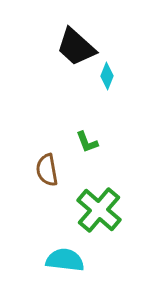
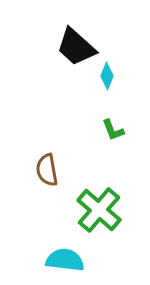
green L-shape: moved 26 px right, 12 px up
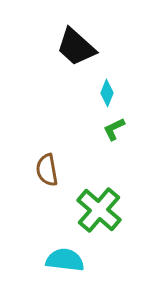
cyan diamond: moved 17 px down
green L-shape: moved 1 px right, 1 px up; rotated 85 degrees clockwise
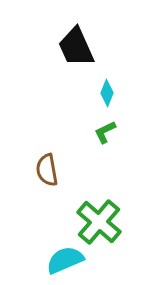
black trapezoid: rotated 24 degrees clockwise
green L-shape: moved 9 px left, 3 px down
green cross: moved 12 px down
cyan semicircle: rotated 30 degrees counterclockwise
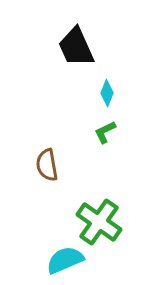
brown semicircle: moved 5 px up
green cross: rotated 6 degrees counterclockwise
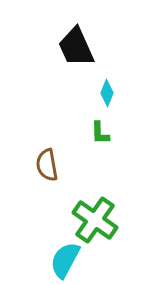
green L-shape: moved 5 px left, 1 px down; rotated 65 degrees counterclockwise
green cross: moved 4 px left, 2 px up
cyan semicircle: rotated 39 degrees counterclockwise
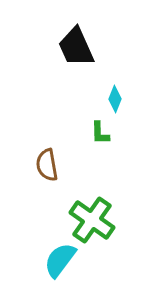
cyan diamond: moved 8 px right, 6 px down
green cross: moved 3 px left
cyan semicircle: moved 5 px left; rotated 9 degrees clockwise
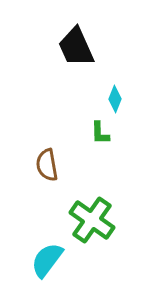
cyan semicircle: moved 13 px left
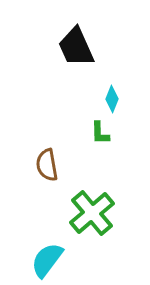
cyan diamond: moved 3 px left
green cross: moved 7 px up; rotated 15 degrees clockwise
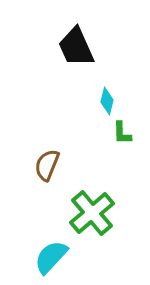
cyan diamond: moved 5 px left, 2 px down; rotated 8 degrees counterclockwise
green L-shape: moved 22 px right
brown semicircle: rotated 32 degrees clockwise
cyan semicircle: moved 4 px right, 3 px up; rotated 6 degrees clockwise
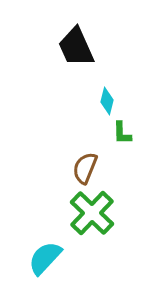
brown semicircle: moved 38 px right, 3 px down
green cross: rotated 6 degrees counterclockwise
cyan semicircle: moved 6 px left, 1 px down
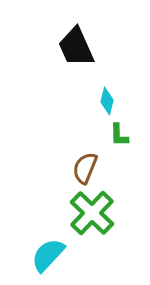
green L-shape: moved 3 px left, 2 px down
cyan semicircle: moved 3 px right, 3 px up
